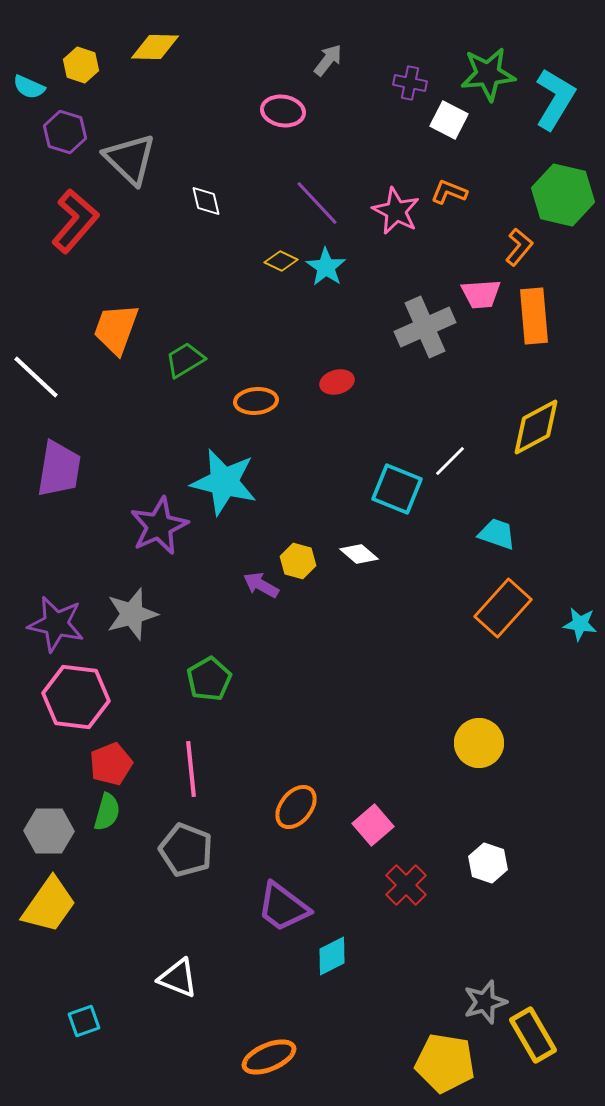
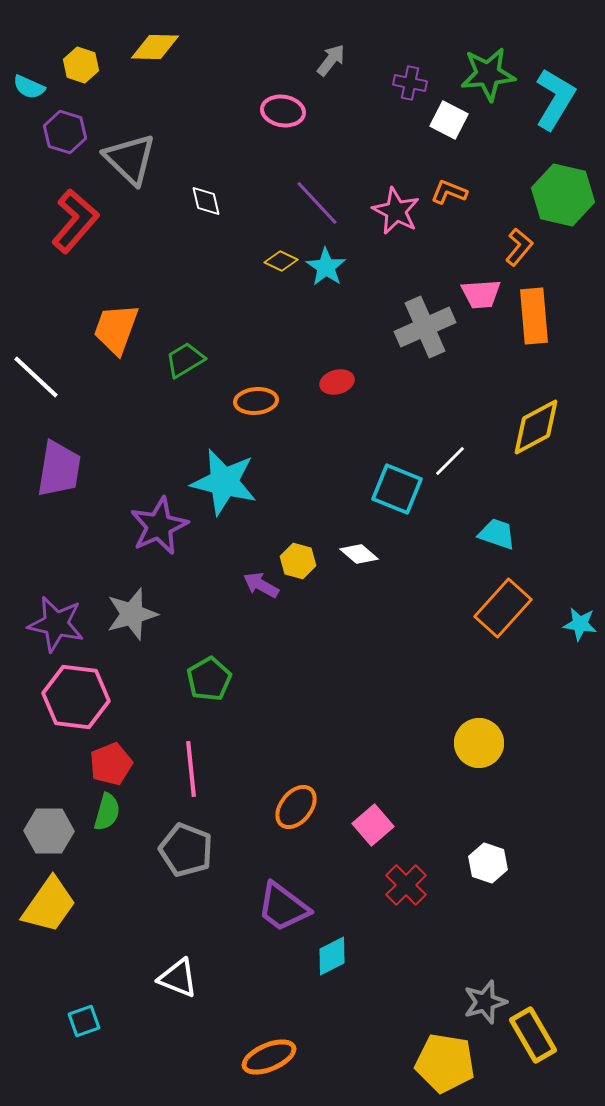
gray arrow at (328, 60): moved 3 px right
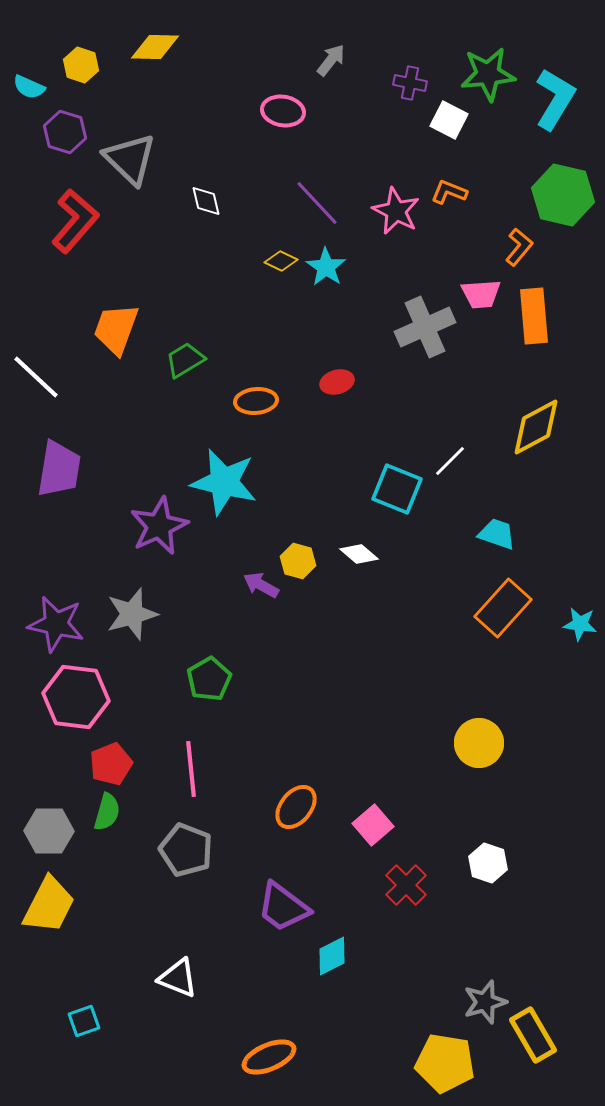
yellow trapezoid at (49, 905): rotated 8 degrees counterclockwise
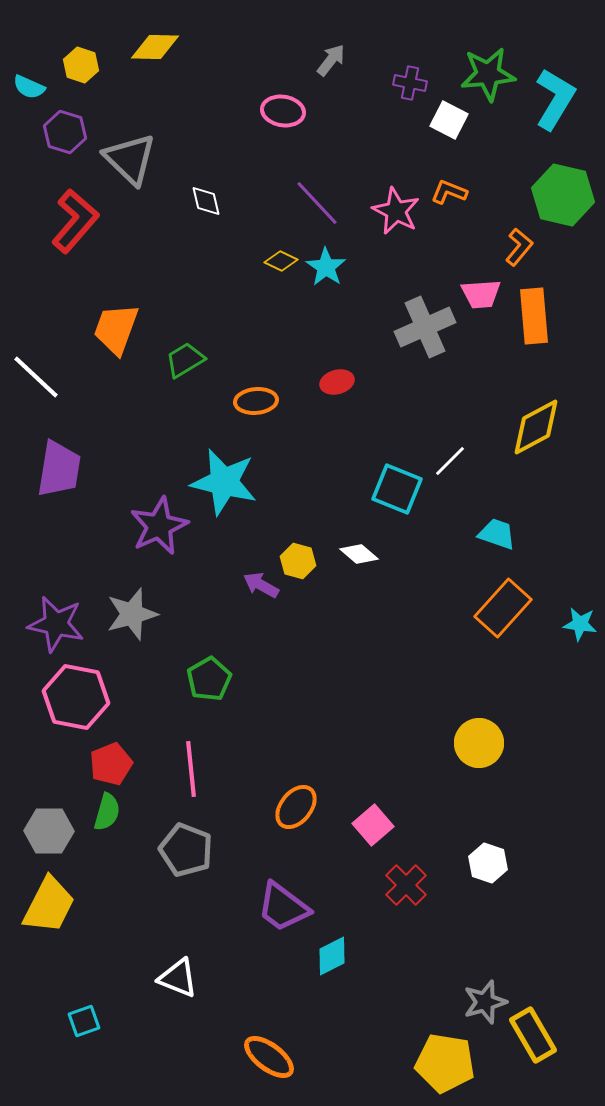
pink hexagon at (76, 697): rotated 4 degrees clockwise
orange ellipse at (269, 1057): rotated 60 degrees clockwise
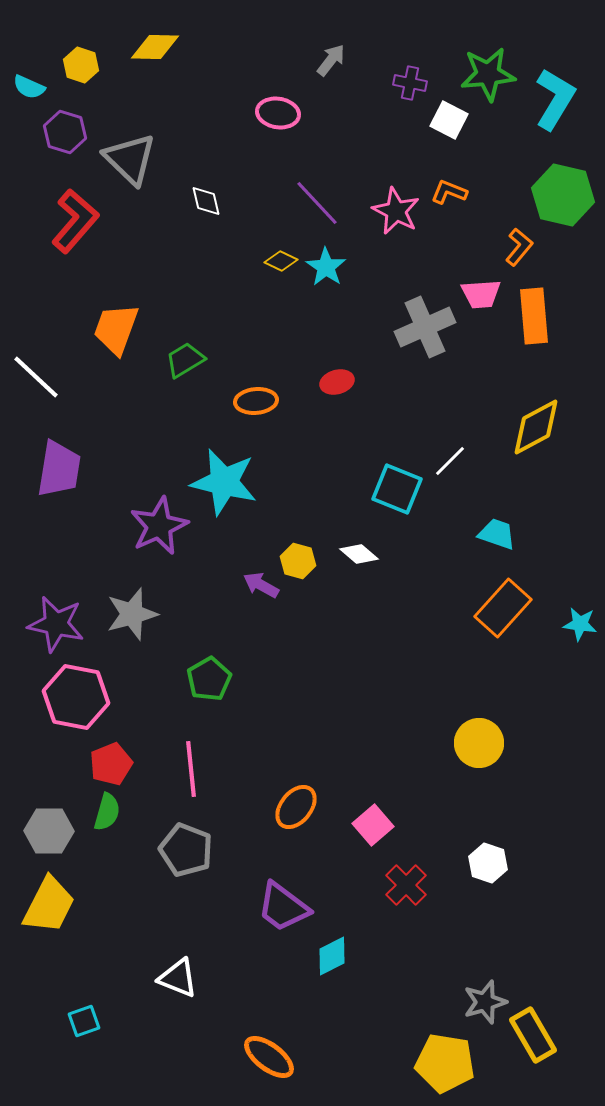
pink ellipse at (283, 111): moved 5 px left, 2 px down
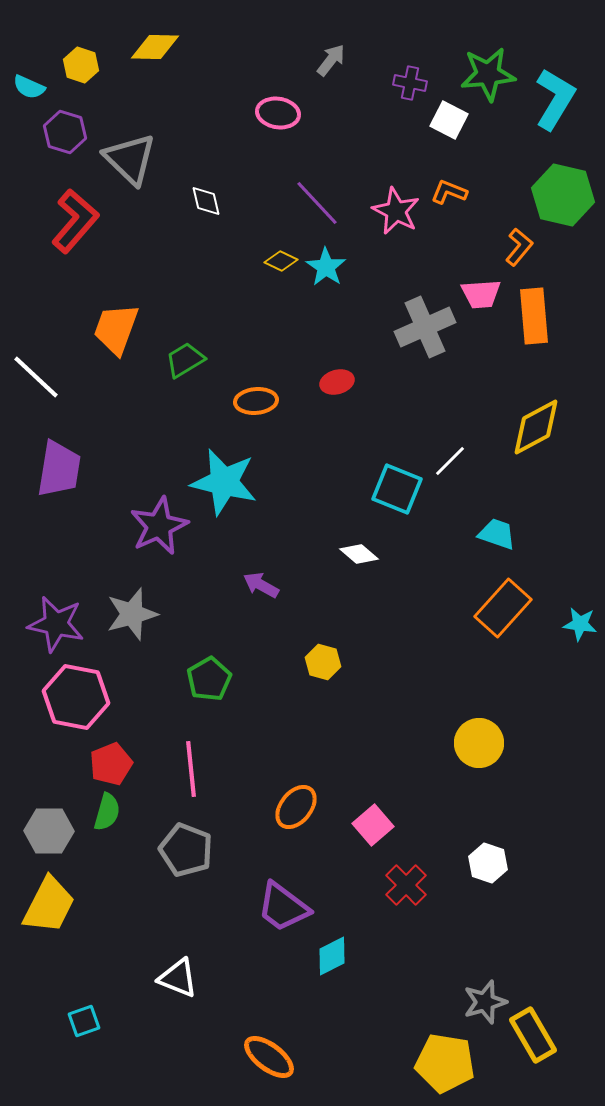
yellow hexagon at (298, 561): moved 25 px right, 101 px down
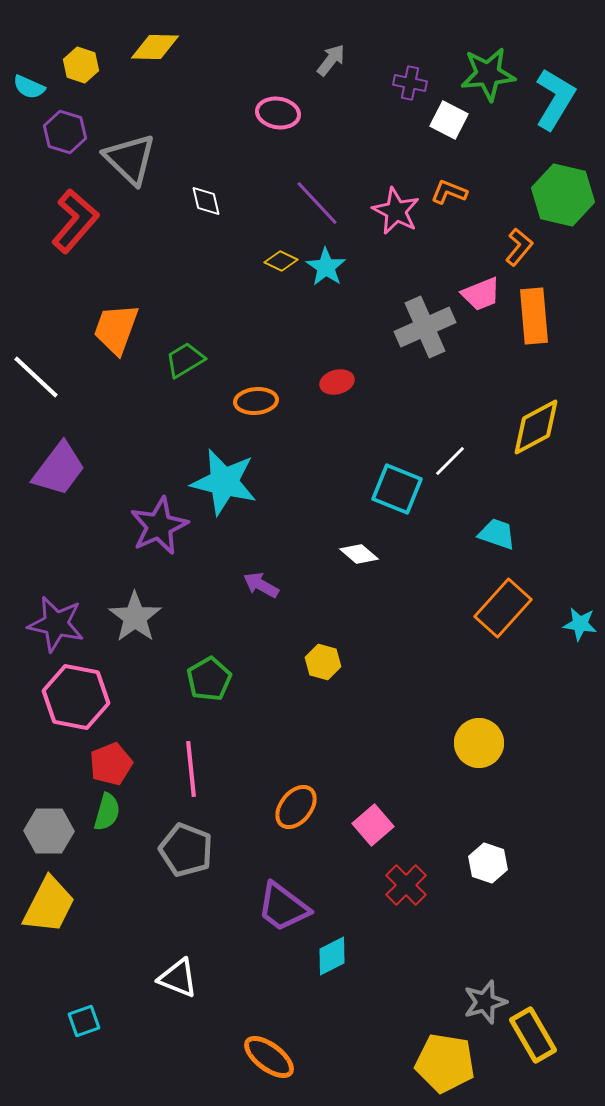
pink trapezoid at (481, 294): rotated 18 degrees counterclockwise
purple trapezoid at (59, 469): rotated 28 degrees clockwise
gray star at (132, 614): moved 3 px right, 3 px down; rotated 20 degrees counterclockwise
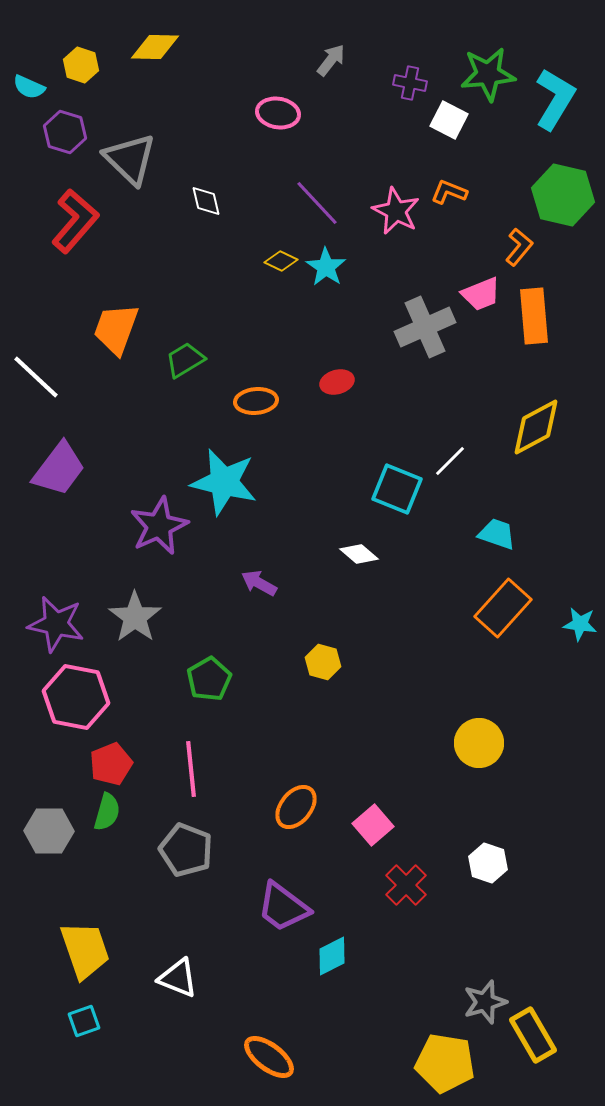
purple arrow at (261, 585): moved 2 px left, 2 px up
yellow trapezoid at (49, 905): moved 36 px right, 45 px down; rotated 46 degrees counterclockwise
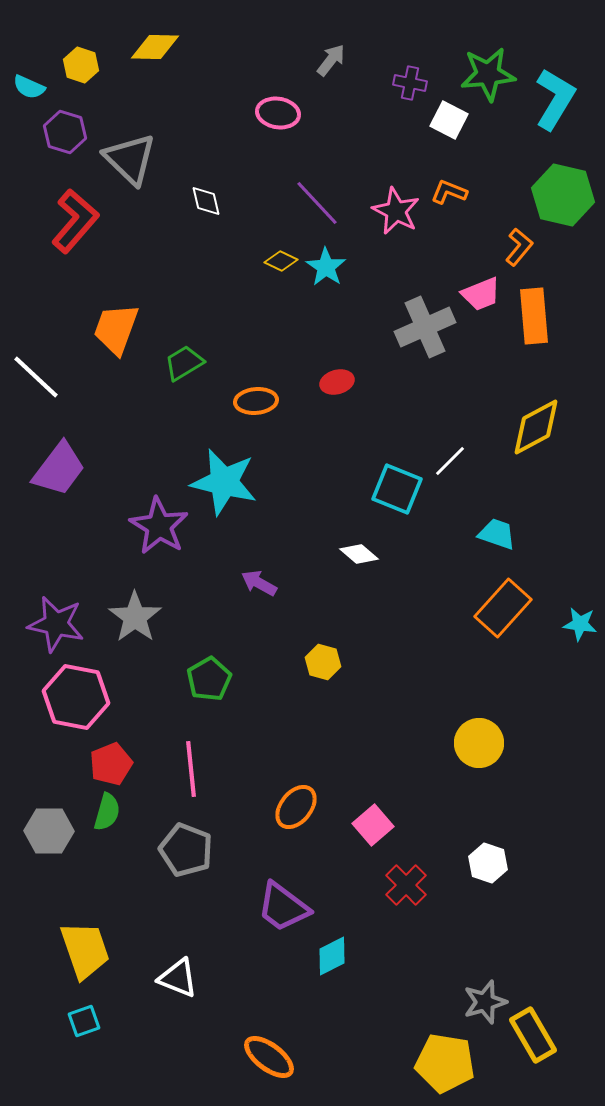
green trapezoid at (185, 360): moved 1 px left, 3 px down
purple star at (159, 526): rotated 16 degrees counterclockwise
